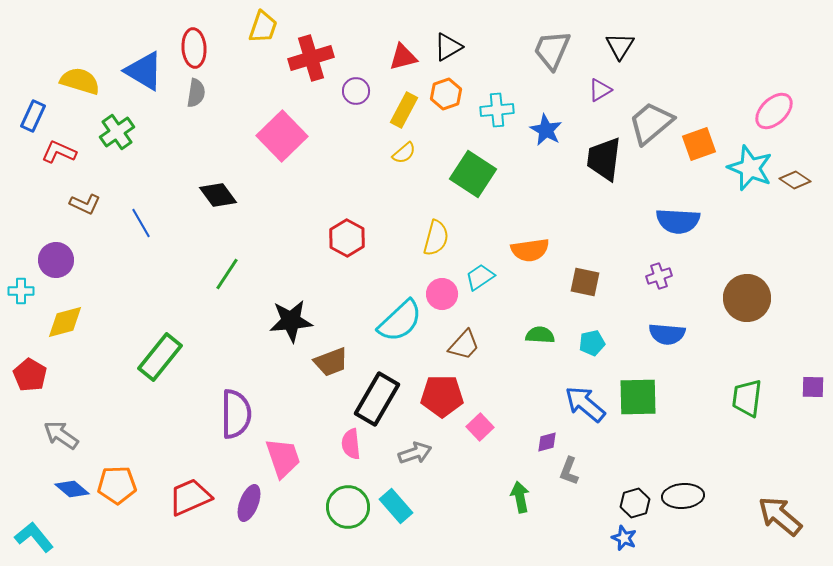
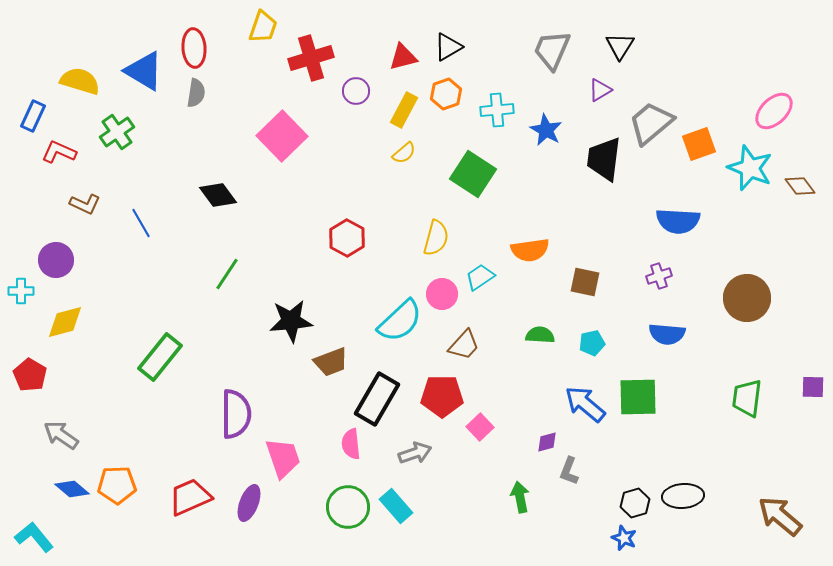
brown diamond at (795, 180): moved 5 px right, 6 px down; rotated 20 degrees clockwise
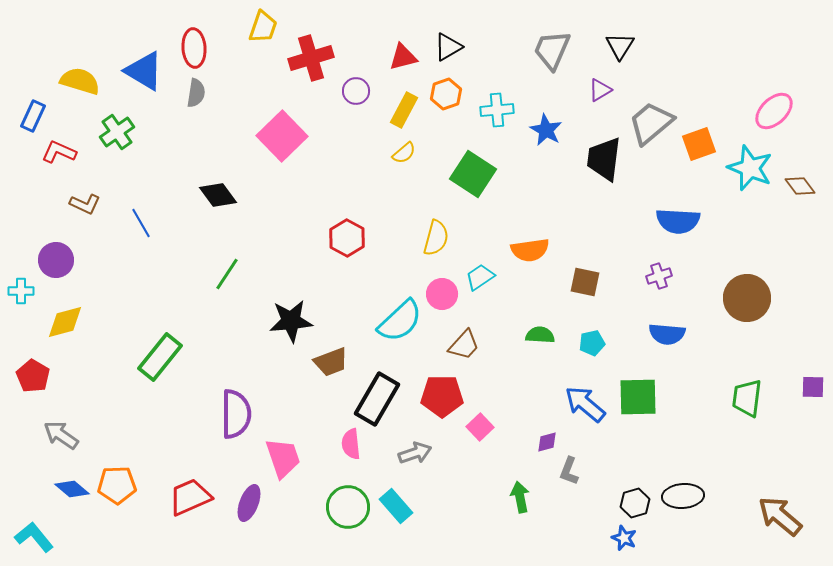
red pentagon at (30, 375): moved 3 px right, 1 px down
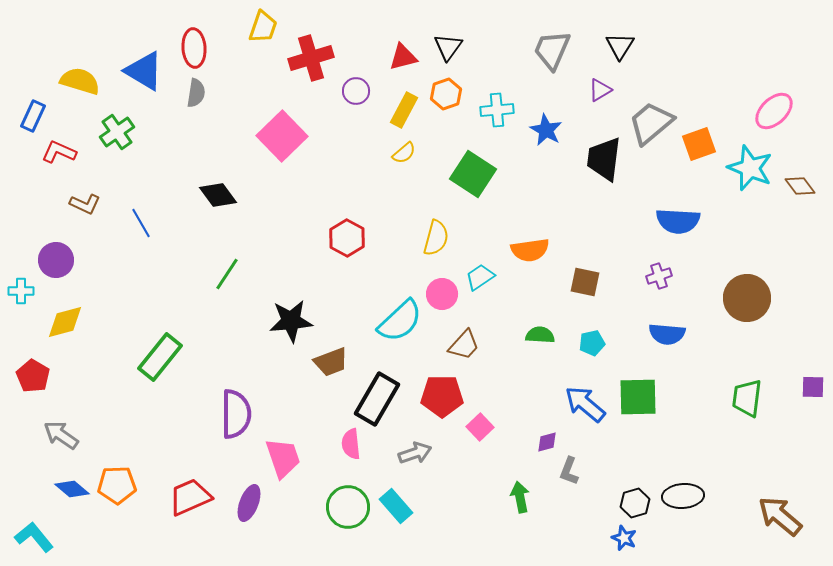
black triangle at (448, 47): rotated 24 degrees counterclockwise
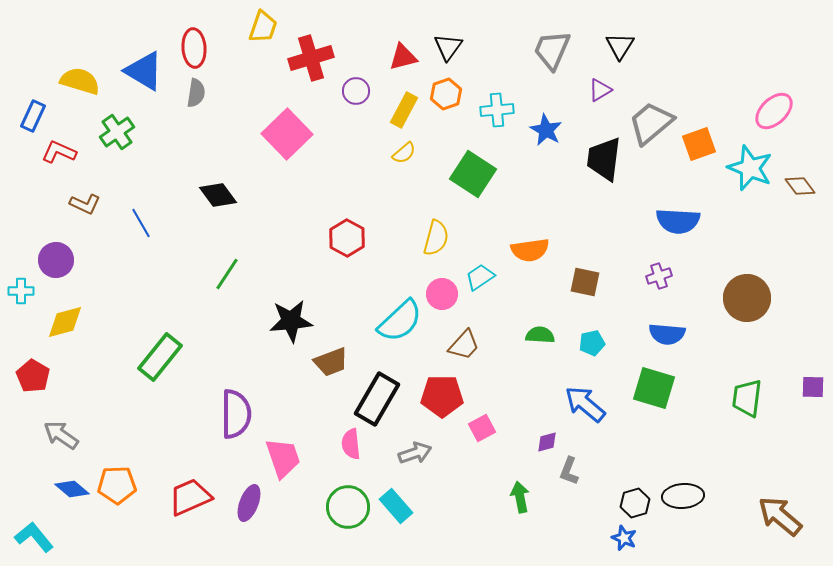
pink square at (282, 136): moved 5 px right, 2 px up
green square at (638, 397): moved 16 px right, 9 px up; rotated 18 degrees clockwise
pink square at (480, 427): moved 2 px right, 1 px down; rotated 16 degrees clockwise
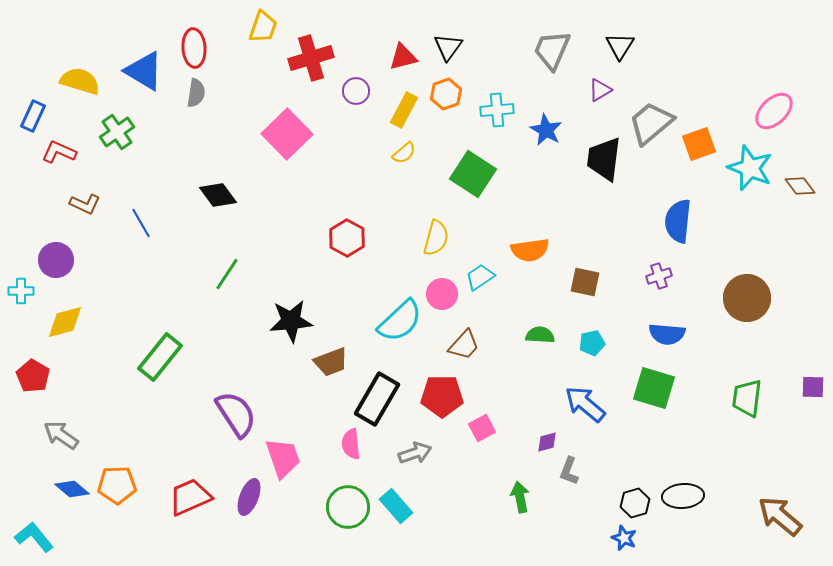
blue semicircle at (678, 221): rotated 93 degrees clockwise
purple semicircle at (236, 414): rotated 33 degrees counterclockwise
purple ellipse at (249, 503): moved 6 px up
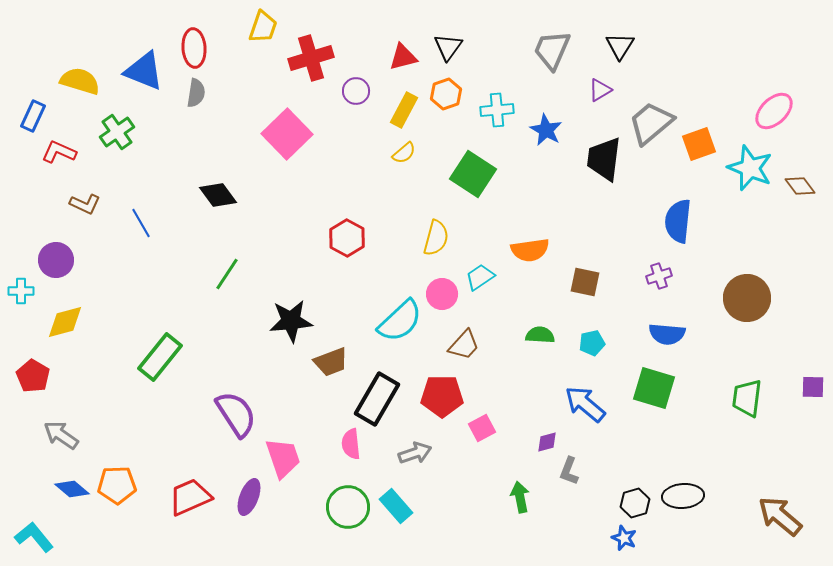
blue triangle at (144, 71): rotated 9 degrees counterclockwise
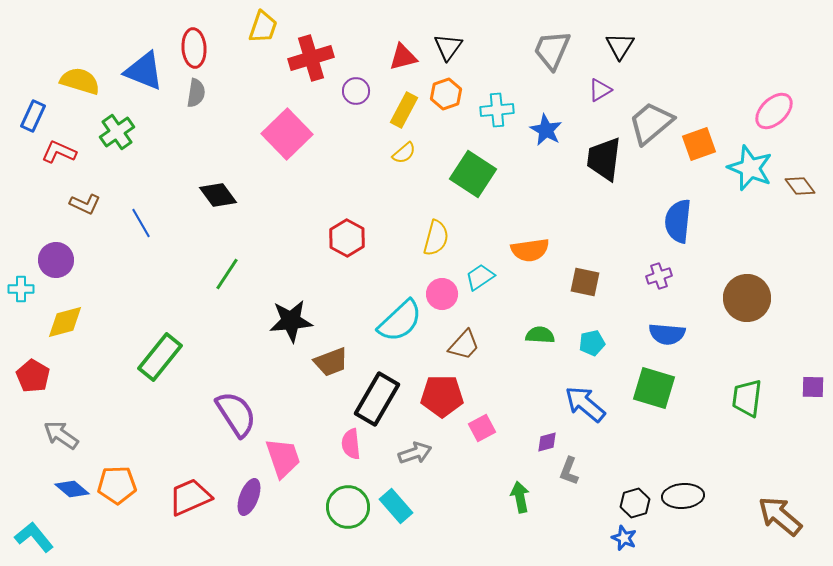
cyan cross at (21, 291): moved 2 px up
